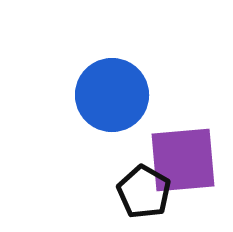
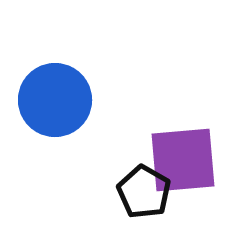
blue circle: moved 57 px left, 5 px down
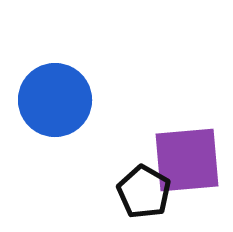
purple square: moved 4 px right
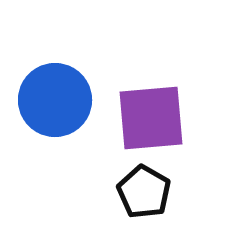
purple square: moved 36 px left, 42 px up
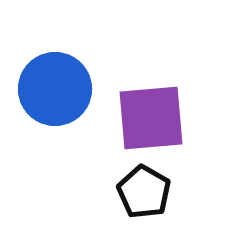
blue circle: moved 11 px up
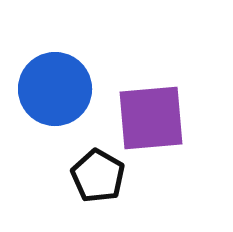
black pentagon: moved 46 px left, 16 px up
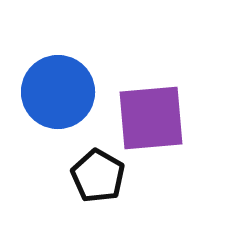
blue circle: moved 3 px right, 3 px down
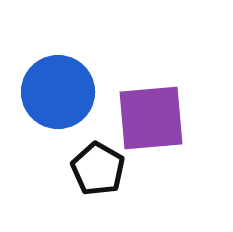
black pentagon: moved 7 px up
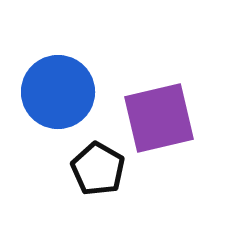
purple square: moved 8 px right; rotated 8 degrees counterclockwise
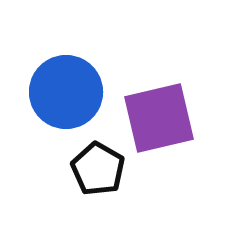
blue circle: moved 8 px right
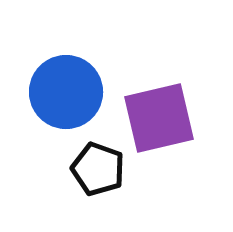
black pentagon: rotated 10 degrees counterclockwise
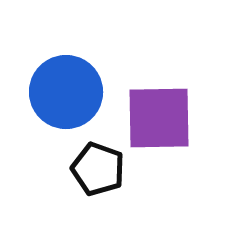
purple square: rotated 12 degrees clockwise
